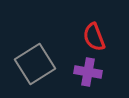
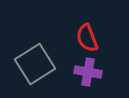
red semicircle: moved 7 px left, 1 px down
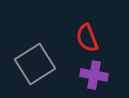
purple cross: moved 6 px right, 3 px down
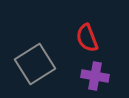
purple cross: moved 1 px right, 1 px down
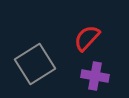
red semicircle: rotated 64 degrees clockwise
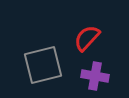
gray square: moved 8 px right, 1 px down; rotated 18 degrees clockwise
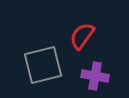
red semicircle: moved 5 px left, 2 px up; rotated 8 degrees counterclockwise
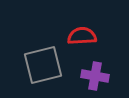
red semicircle: rotated 52 degrees clockwise
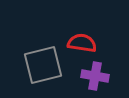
red semicircle: moved 7 px down; rotated 12 degrees clockwise
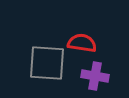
gray square: moved 4 px right, 2 px up; rotated 18 degrees clockwise
